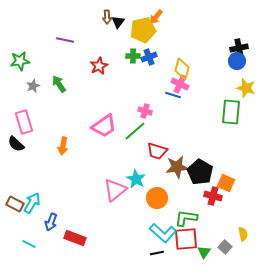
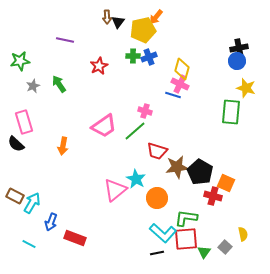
brown rectangle at (15, 204): moved 8 px up
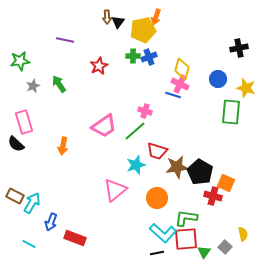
orange arrow at (156, 17): rotated 21 degrees counterclockwise
blue circle at (237, 61): moved 19 px left, 18 px down
cyan star at (136, 179): moved 14 px up; rotated 24 degrees clockwise
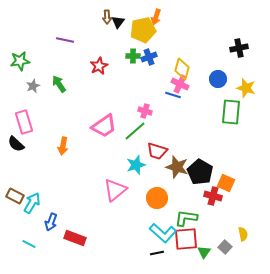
brown star at (177, 167): rotated 25 degrees clockwise
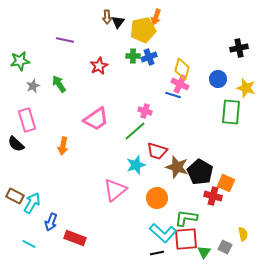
pink rectangle at (24, 122): moved 3 px right, 2 px up
pink trapezoid at (104, 126): moved 8 px left, 7 px up
gray square at (225, 247): rotated 16 degrees counterclockwise
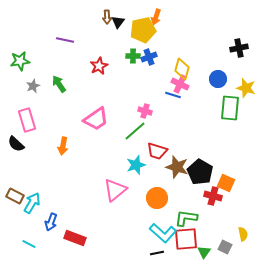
green rectangle at (231, 112): moved 1 px left, 4 px up
